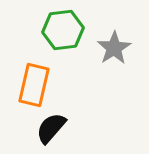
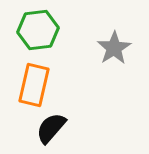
green hexagon: moved 25 px left
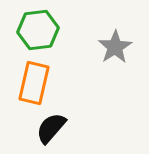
gray star: moved 1 px right, 1 px up
orange rectangle: moved 2 px up
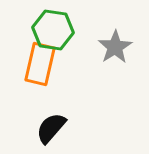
green hexagon: moved 15 px right; rotated 15 degrees clockwise
orange rectangle: moved 6 px right, 19 px up
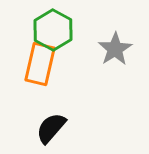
green hexagon: rotated 21 degrees clockwise
gray star: moved 2 px down
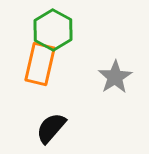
gray star: moved 28 px down
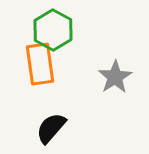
orange rectangle: rotated 21 degrees counterclockwise
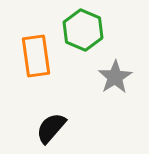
green hexagon: moved 30 px right; rotated 6 degrees counterclockwise
orange rectangle: moved 4 px left, 8 px up
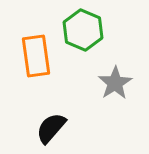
gray star: moved 6 px down
